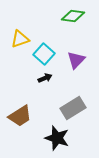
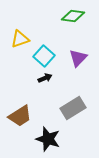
cyan square: moved 2 px down
purple triangle: moved 2 px right, 2 px up
black star: moved 9 px left, 1 px down
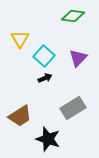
yellow triangle: rotated 42 degrees counterclockwise
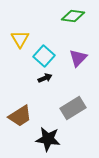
black star: rotated 10 degrees counterclockwise
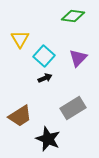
black star: rotated 15 degrees clockwise
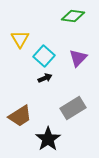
black star: rotated 15 degrees clockwise
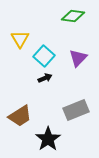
gray rectangle: moved 3 px right, 2 px down; rotated 10 degrees clockwise
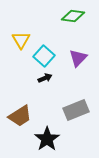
yellow triangle: moved 1 px right, 1 px down
black star: moved 1 px left
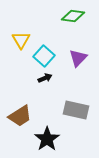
gray rectangle: rotated 35 degrees clockwise
